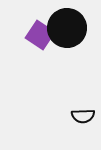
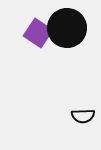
purple square: moved 2 px left, 2 px up
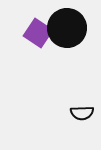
black semicircle: moved 1 px left, 3 px up
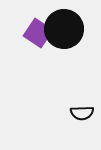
black circle: moved 3 px left, 1 px down
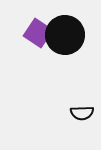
black circle: moved 1 px right, 6 px down
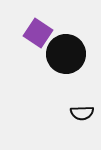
black circle: moved 1 px right, 19 px down
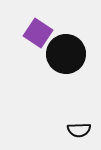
black semicircle: moved 3 px left, 17 px down
